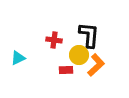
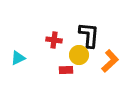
orange L-shape: moved 14 px right, 4 px up
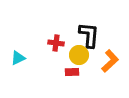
red cross: moved 2 px right, 3 px down
red rectangle: moved 6 px right, 2 px down
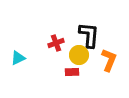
red cross: rotated 28 degrees counterclockwise
orange L-shape: moved 1 px left, 1 px up; rotated 25 degrees counterclockwise
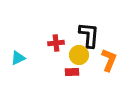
red cross: rotated 14 degrees clockwise
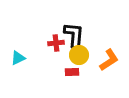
black L-shape: moved 15 px left
orange L-shape: rotated 35 degrees clockwise
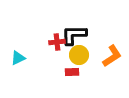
black L-shape: rotated 96 degrees counterclockwise
red cross: moved 1 px right, 1 px up
orange L-shape: moved 3 px right, 4 px up
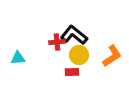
black L-shape: rotated 40 degrees clockwise
cyan triangle: rotated 21 degrees clockwise
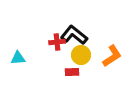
yellow circle: moved 2 px right
